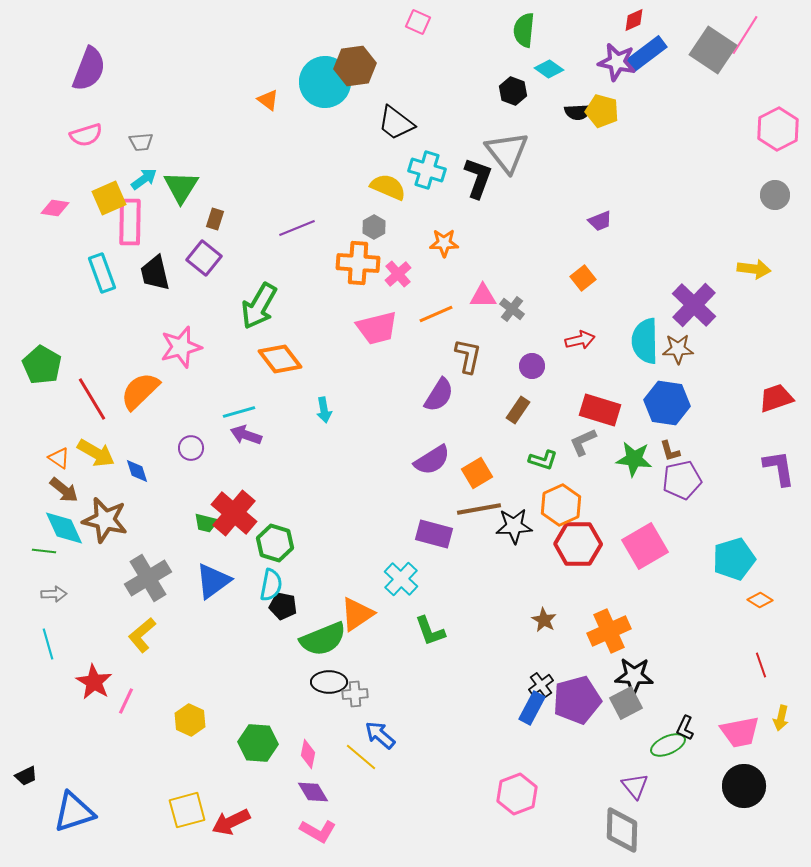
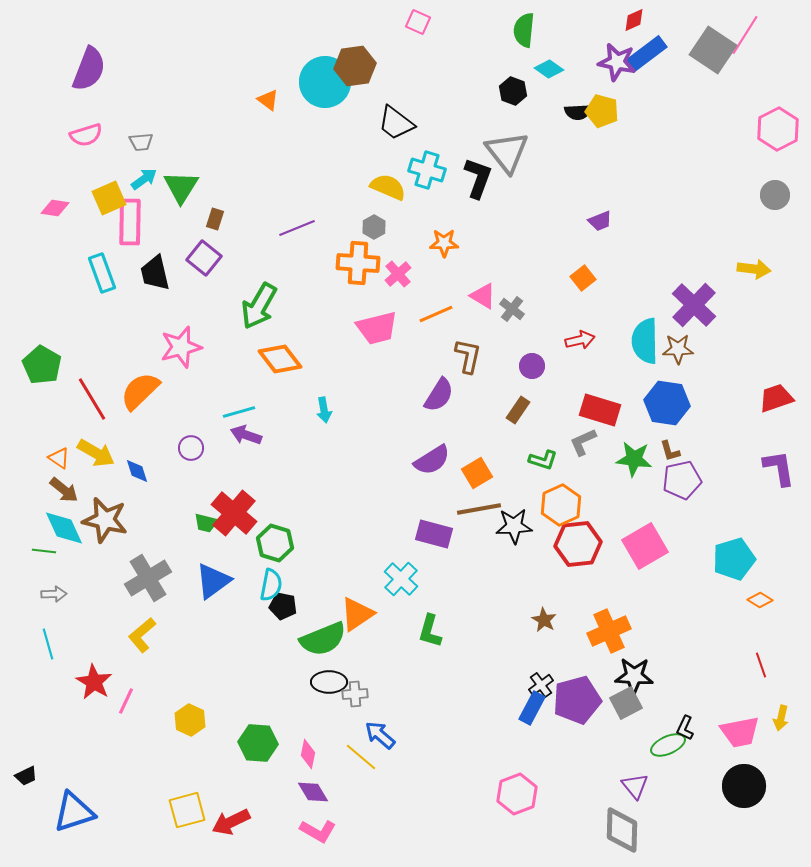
pink triangle at (483, 296): rotated 32 degrees clockwise
red hexagon at (578, 544): rotated 6 degrees counterclockwise
green L-shape at (430, 631): rotated 36 degrees clockwise
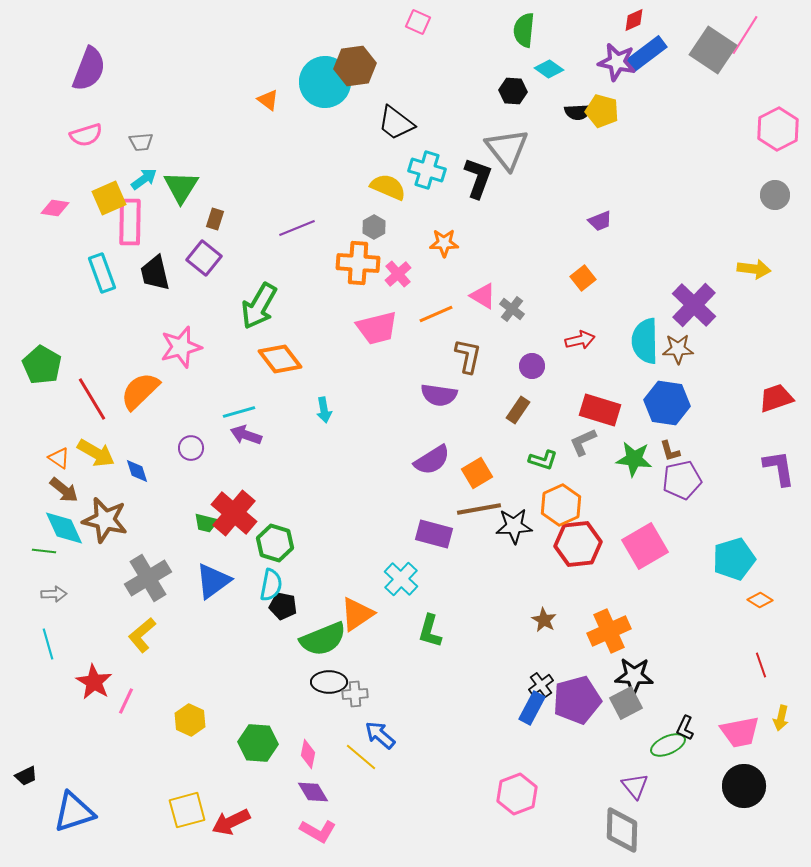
black hexagon at (513, 91): rotated 16 degrees counterclockwise
gray triangle at (507, 152): moved 3 px up
purple semicircle at (439, 395): rotated 66 degrees clockwise
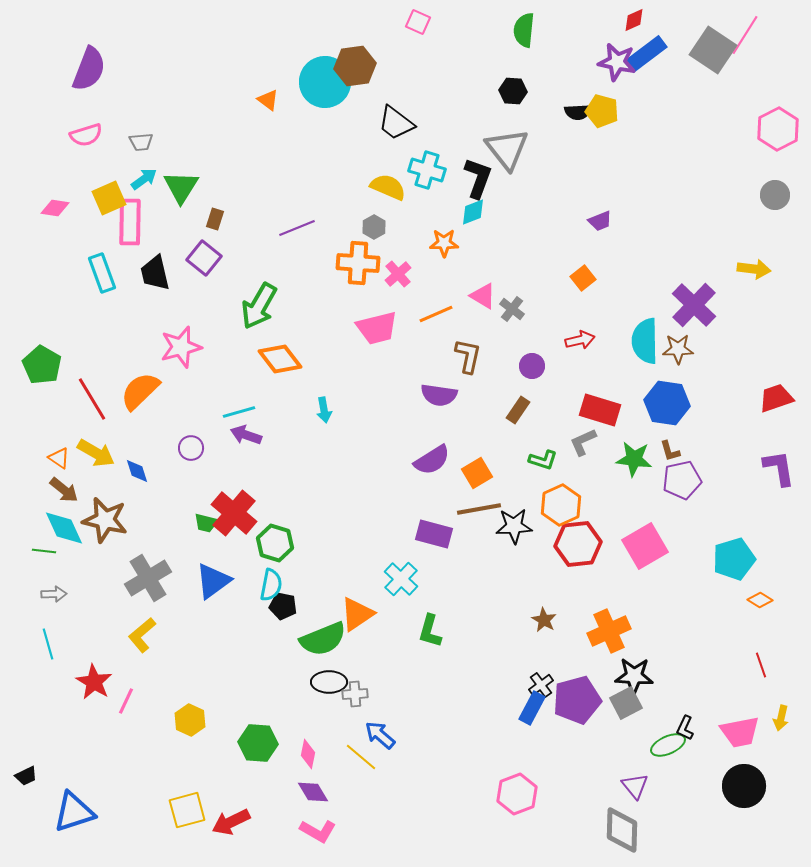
cyan diamond at (549, 69): moved 76 px left, 143 px down; rotated 56 degrees counterclockwise
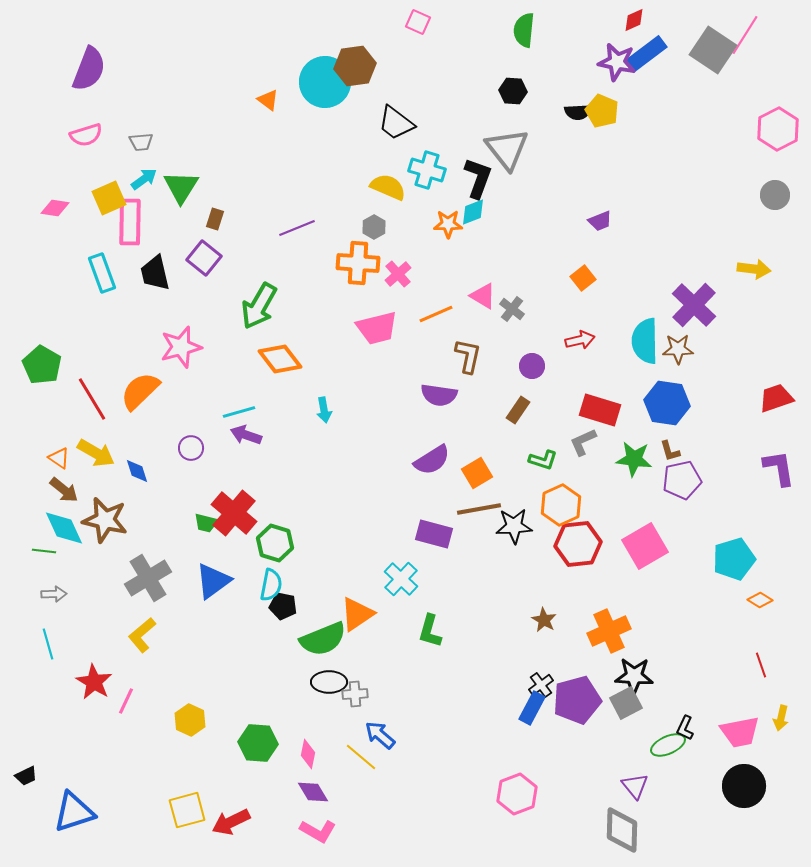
yellow pentagon at (602, 111): rotated 8 degrees clockwise
orange star at (444, 243): moved 4 px right, 19 px up
